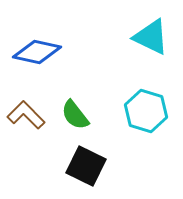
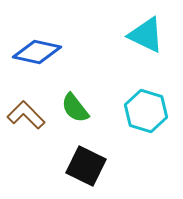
cyan triangle: moved 5 px left, 2 px up
green semicircle: moved 7 px up
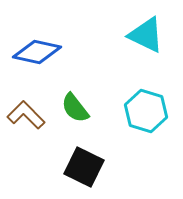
black square: moved 2 px left, 1 px down
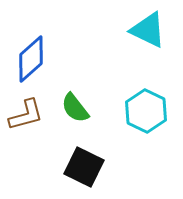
cyan triangle: moved 2 px right, 5 px up
blue diamond: moved 6 px left, 7 px down; rotated 54 degrees counterclockwise
cyan hexagon: rotated 9 degrees clockwise
brown L-shape: rotated 120 degrees clockwise
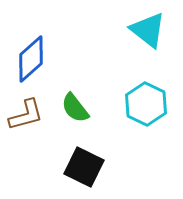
cyan triangle: rotated 12 degrees clockwise
cyan hexagon: moved 7 px up
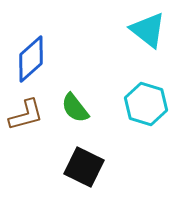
cyan hexagon: rotated 9 degrees counterclockwise
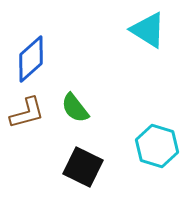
cyan triangle: rotated 6 degrees counterclockwise
cyan hexagon: moved 11 px right, 42 px down
brown L-shape: moved 1 px right, 2 px up
black square: moved 1 px left
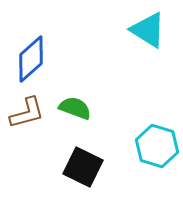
green semicircle: rotated 148 degrees clockwise
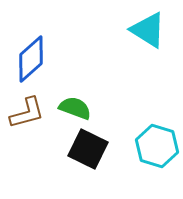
black square: moved 5 px right, 18 px up
